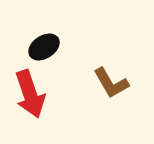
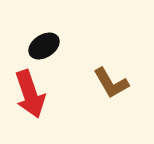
black ellipse: moved 1 px up
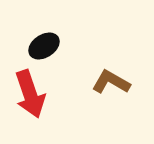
brown L-shape: moved 1 px up; rotated 150 degrees clockwise
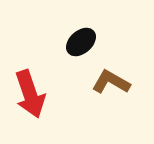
black ellipse: moved 37 px right, 4 px up; rotated 8 degrees counterclockwise
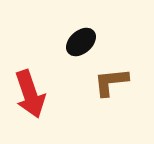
brown L-shape: rotated 36 degrees counterclockwise
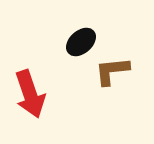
brown L-shape: moved 1 px right, 11 px up
